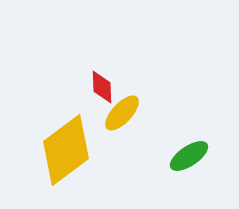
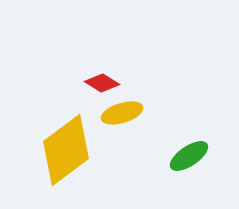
red diamond: moved 4 px up; rotated 56 degrees counterclockwise
yellow ellipse: rotated 30 degrees clockwise
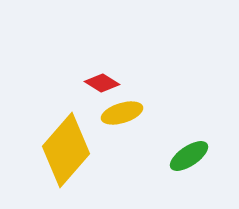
yellow diamond: rotated 12 degrees counterclockwise
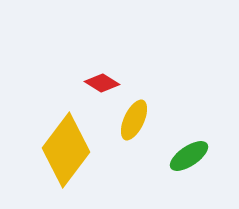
yellow ellipse: moved 12 px right, 7 px down; rotated 48 degrees counterclockwise
yellow diamond: rotated 4 degrees counterclockwise
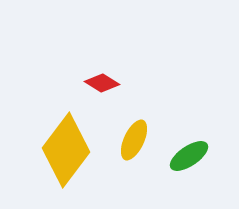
yellow ellipse: moved 20 px down
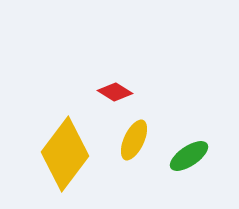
red diamond: moved 13 px right, 9 px down
yellow diamond: moved 1 px left, 4 px down
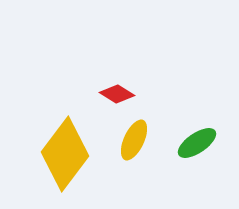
red diamond: moved 2 px right, 2 px down
green ellipse: moved 8 px right, 13 px up
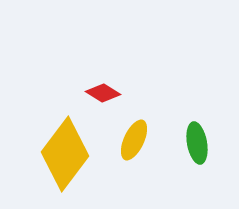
red diamond: moved 14 px left, 1 px up
green ellipse: rotated 66 degrees counterclockwise
